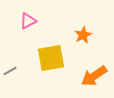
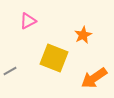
yellow square: moved 3 px right; rotated 32 degrees clockwise
orange arrow: moved 2 px down
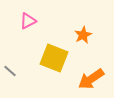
gray line: rotated 72 degrees clockwise
orange arrow: moved 3 px left, 1 px down
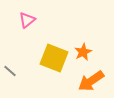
pink triangle: moved 1 px left, 1 px up; rotated 12 degrees counterclockwise
orange star: moved 17 px down
orange arrow: moved 2 px down
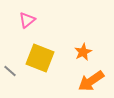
yellow square: moved 14 px left
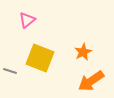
gray line: rotated 24 degrees counterclockwise
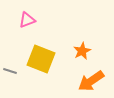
pink triangle: rotated 18 degrees clockwise
orange star: moved 1 px left, 1 px up
yellow square: moved 1 px right, 1 px down
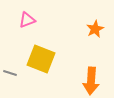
orange star: moved 13 px right, 22 px up
gray line: moved 2 px down
orange arrow: rotated 52 degrees counterclockwise
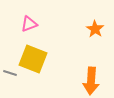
pink triangle: moved 2 px right, 4 px down
orange star: rotated 12 degrees counterclockwise
yellow square: moved 8 px left
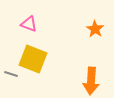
pink triangle: rotated 42 degrees clockwise
gray line: moved 1 px right, 1 px down
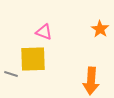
pink triangle: moved 15 px right, 8 px down
orange star: moved 5 px right
yellow square: rotated 24 degrees counterclockwise
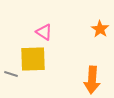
pink triangle: rotated 12 degrees clockwise
orange arrow: moved 1 px right, 1 px up
